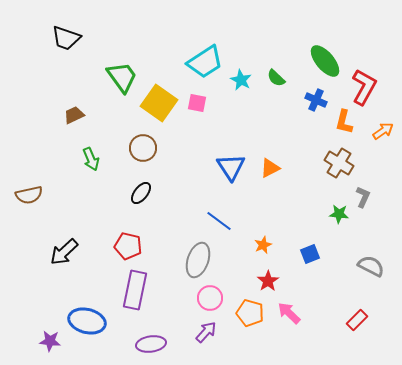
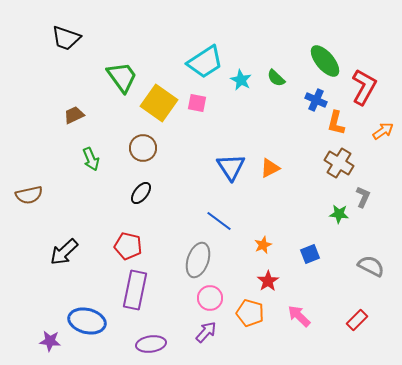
orange L-shape: moved 8 px left, 1 px down
pink arrow: moved 10 px right, 3 px down
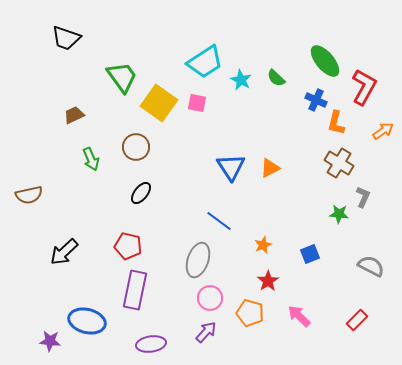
brown circle: moved 7 px left, 1 px up
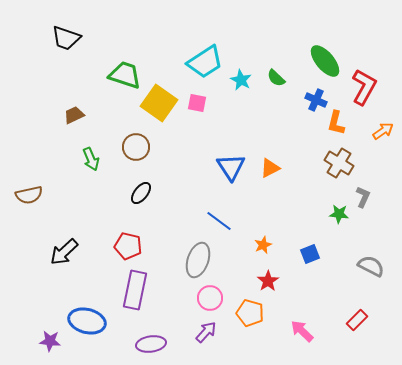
green trapezoid: moved 3 px right, 2 px up; rotated 36 degrees counterclockwise
pink arrow: moved 3 px right, 15 px down
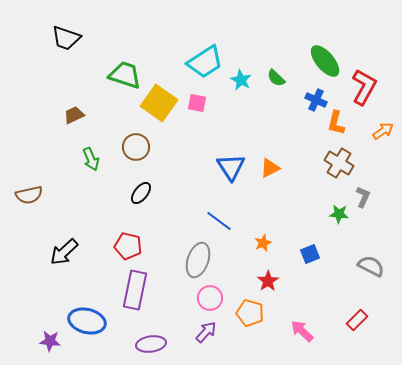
orange star: moved 2 px up
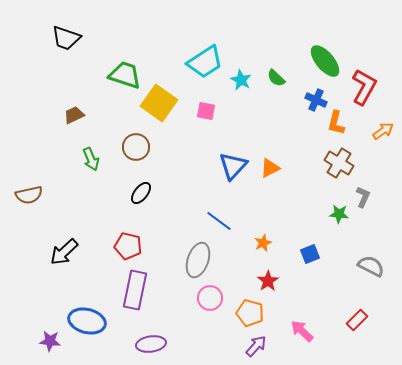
pink square: moved 9 px right, 8 px down
blue triangle: moved 2 px right, 1 px up; rotated 16 degrees clockwise
purple arrow: moved 50 px right, 14 px down
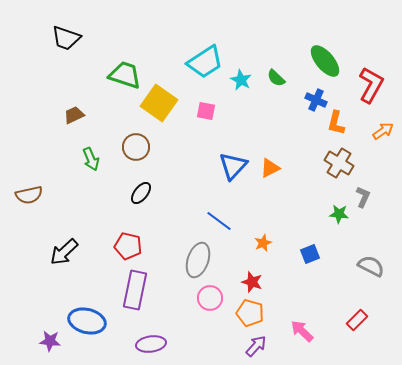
red L-shape: moved 7 px right, 2 px up
red star: moved 16 px left, 1 px down; rotated 20 degrees counterclockwise
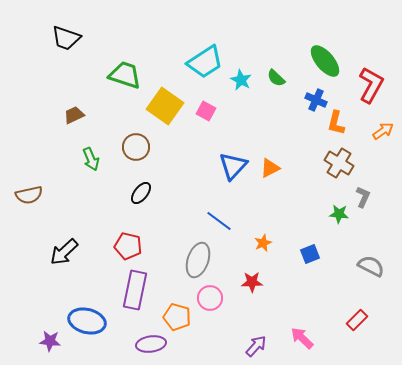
yellow square: moved 6 px right, 3 px down
pink square: rotated 18 degrees clockwise
red star: rotated 20 degrees counterclockwise
orange pentagon: moved 73 px left, 4 px down
pink arrow: moved 7 px down
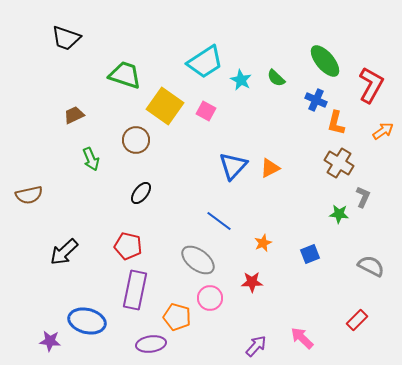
brown circle: moved 7 px up
gray ellipse: rotated 72 degrees counterclockwise
